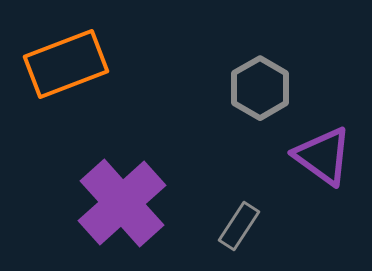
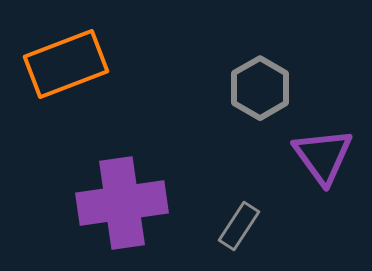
purple triangle: rotated 18 degrees clockwise
purple cross: rotated 34 degrees clockwise
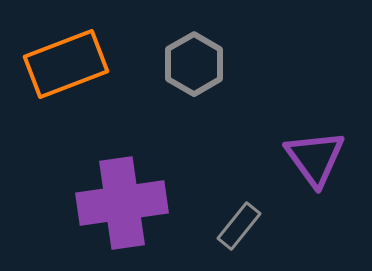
gray hexagon: moved 66 px left, 24 px up
purple triangle: moved 8 px left, 2 px down
gray rectangle: rotated 6 degrees clockwise
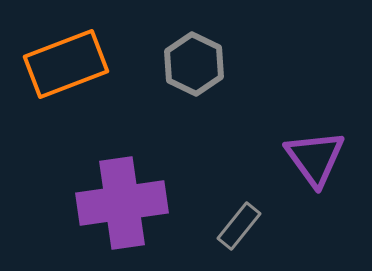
gray hexagon: rotated 4 degrees counterclockwise
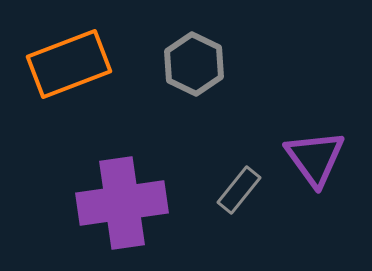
orange rectangle: moved 3 px right
gray rectangle: moved 36 px up
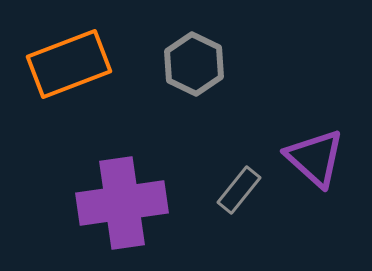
purple triangle: rotated 12 degrees counterclockwise
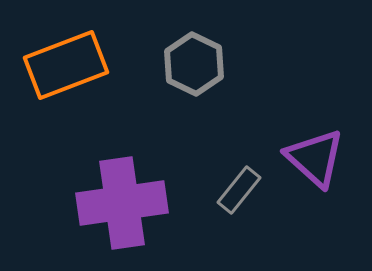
orange rectangle: moved 3 px left, 1 px down
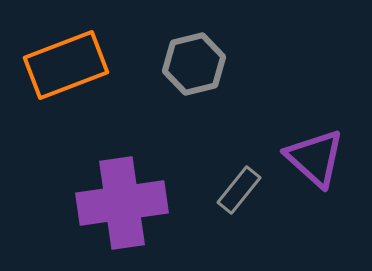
gray hexagon: rotated 20 degrees clockwise
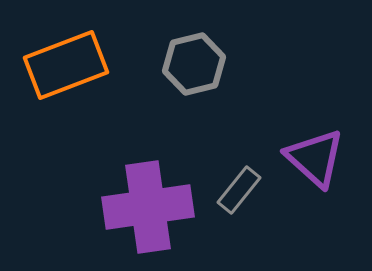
purple cross: moved 26 px right, 4 px down
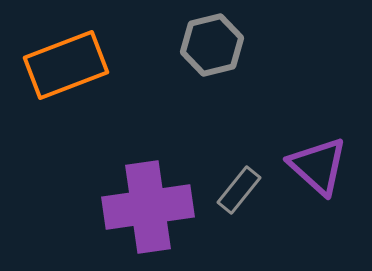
gray hexagon: moved 18 px right, 19 px up
purple triangle: moved 3 px right, 8 px down
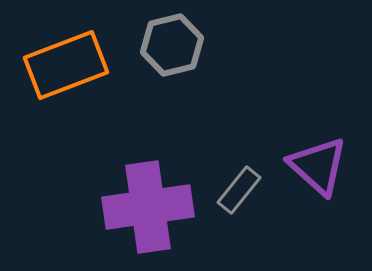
gray hexagon: moved 40 px left
